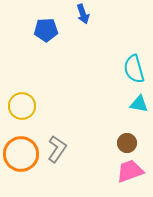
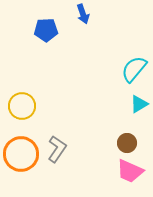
cyan semicircle: rotated 56 degrees clockwise
cyan triangle: rotated 42 degrees counterclockwise
pink trapezoid: rotated 136 degrees counterclockwise
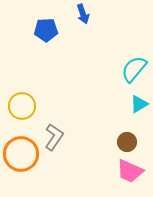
brown circle: moved 1 px up
gray L-shape: moved 3 px left, 12 px up
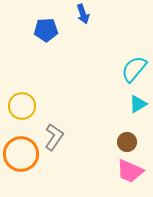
cyan triangle: moved 1 px left
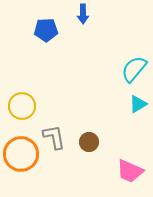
blue arrow: rotated 18 degrees clockwise
gray L-shape: rotated 44 degrees counterclockwise
brown circle: moved 38 px left
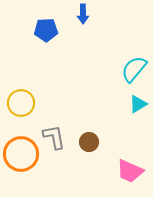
yellow circle: moved 1 px left, 3 px up
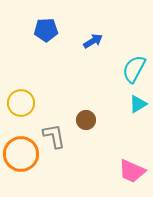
blue arrow: moved 10 px right, 27 px down; rotated 120 degrees counterclockwise
cyan semicircle: rotated 12 degrees counterclockwise
gray L-shape: moved 1 px up
brown circle: moved 3 px left, 22 px up
pink trapezoid: moved 2 px right
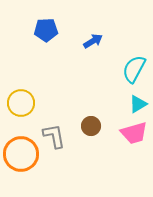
brown circle: moved 5 px right, 6 px down
pink trapezoid: moved 2 px right, 38 px up; rotated 40 degrees counterclockwise
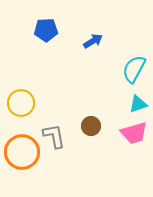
cyan triangle: rotated 12 degrees clockwise
orange circle: moved 1 px right, 2 px up
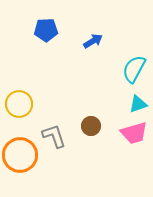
yellow circle: moved 2 px left, 1 px down
gray L-shape: rotated 8 degrees counterclockwise
orange circle: moved 2 px left, 3 px down
